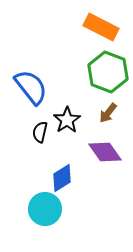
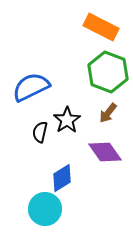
blue semicircle: rotated 78 degrees counterclockwise
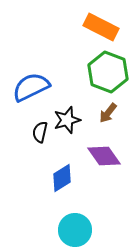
black star: rotated 16 degrees clockwise
purple diamond: moved 1 px left, 4 px down
cyan circle: moved 30 px right, 21 px down
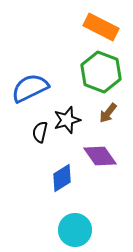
green hexagon: moved 7 px left
blue semicircle: moved 1 px left, 1 px down
purple diamond: moved 4 px left
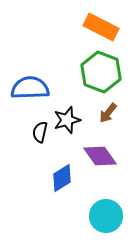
blue semicircle: rotated 24 degrees clockwise
cyan circle: moved 31 px right, 14 px up
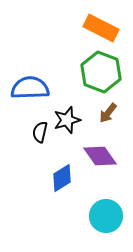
orange rectangle: moved 1 px down
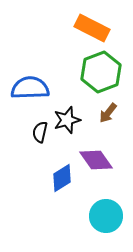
orange rectangle: moved 9 px left
green hexagon: rotated 18 degrees clockwise
purple diamond: moved 4 px left, 4 px down
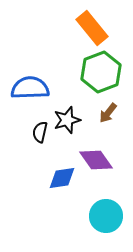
orange rectangle: rotated 24 degrees clockwise
blue diamond: rotated 24 degrees clockwise
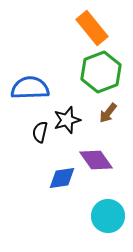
cyan circle: moved 2 px right
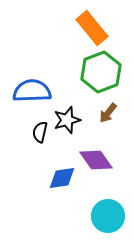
blue semicircle: moved 2 px right, 3 px down
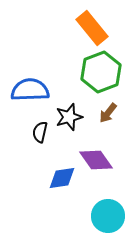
blue semicircle: moved 2 px left, 1 px up
black star: moved 2 px right, 3 px up
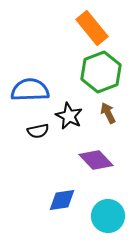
brown arrow: rotated 115 degrees clockwise
black star: moved 1 px up; rotated 28 degrees counterclockwise
black semicircle: moved 2 px left, 1 px up; rotated 115 degrees counterclockwise
purple diamond: rotated 8 degrees counterclockwise
blue diamond: moved 22 px down
